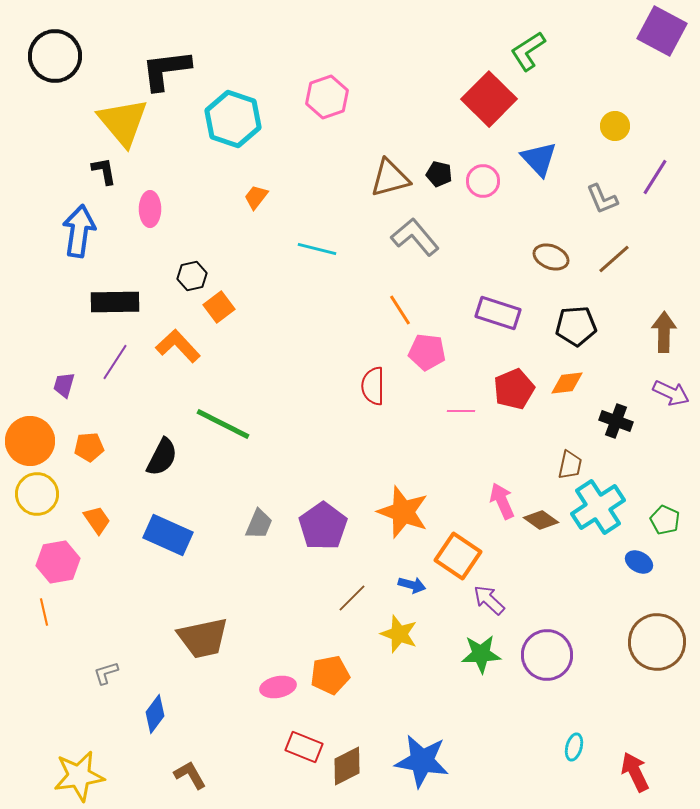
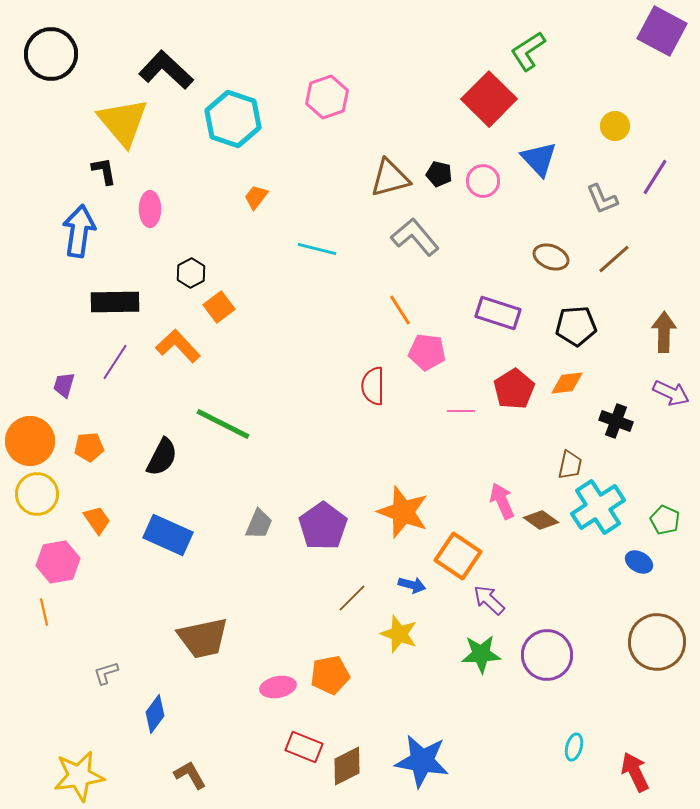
black circle at (55, 56): moved 4 px left, 2 px up
black L-shape at (166, 70): rotated 50 degrees clockwise
black hexagon at (192, 276): moved 1 px left, 3 px up; rotated 16 degrees counterclockwise
red pentagon at (514, 389): rotated 9 degrees counterclockwise
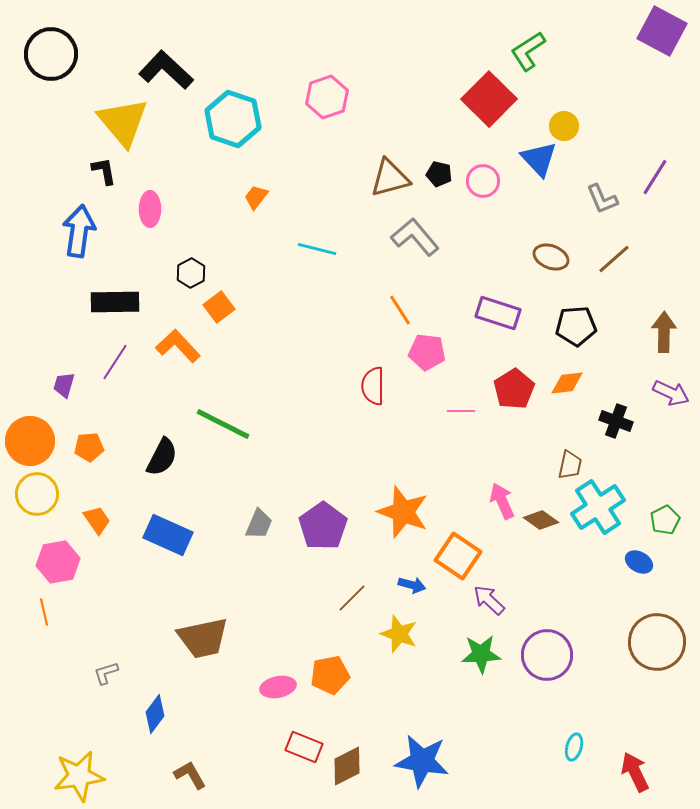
yellow circle at (615, 126): moved 51 px left
green pentagon at (665, 520): rotated 20 degrees clockwise
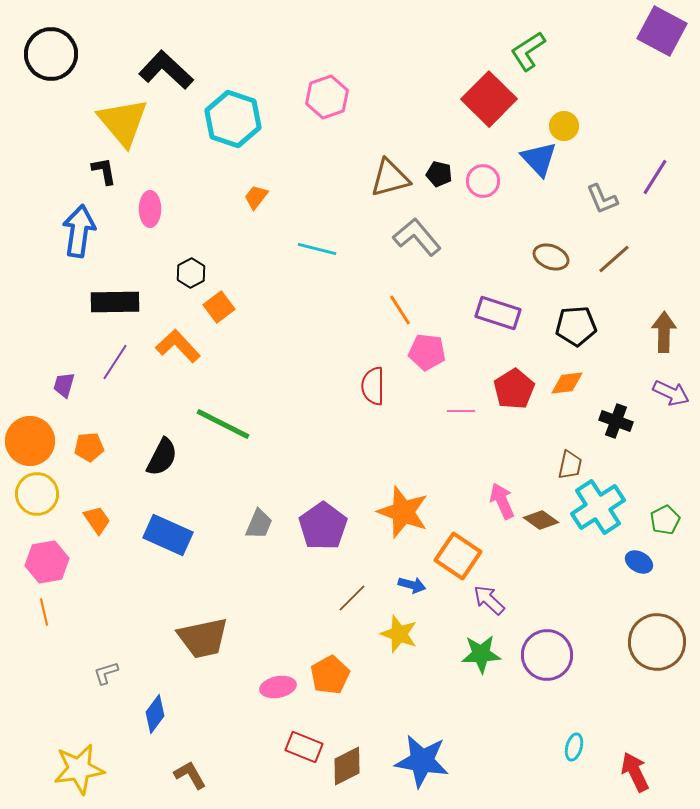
gray L-shape at (415, 237): moved 2 px right
pink hexagon at (58, 562): moved 11 px left
orange pentagon at (330, 675): rotated 18 degrees counterclockwise
yellow star at (79, 776): moved 7 px up
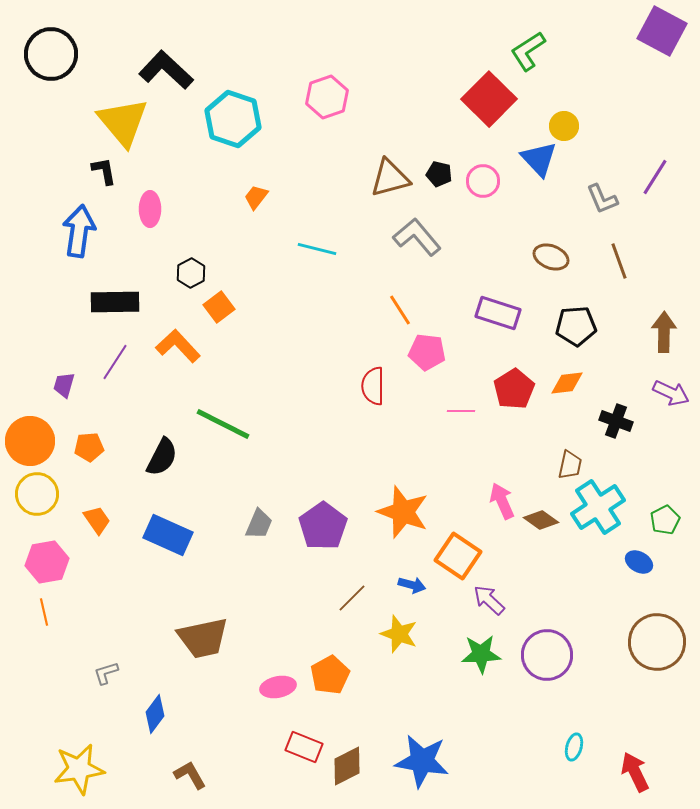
brown line at (614, 259): moved 5 px right, 2 px down; rotated 69 degrees counterclockwise
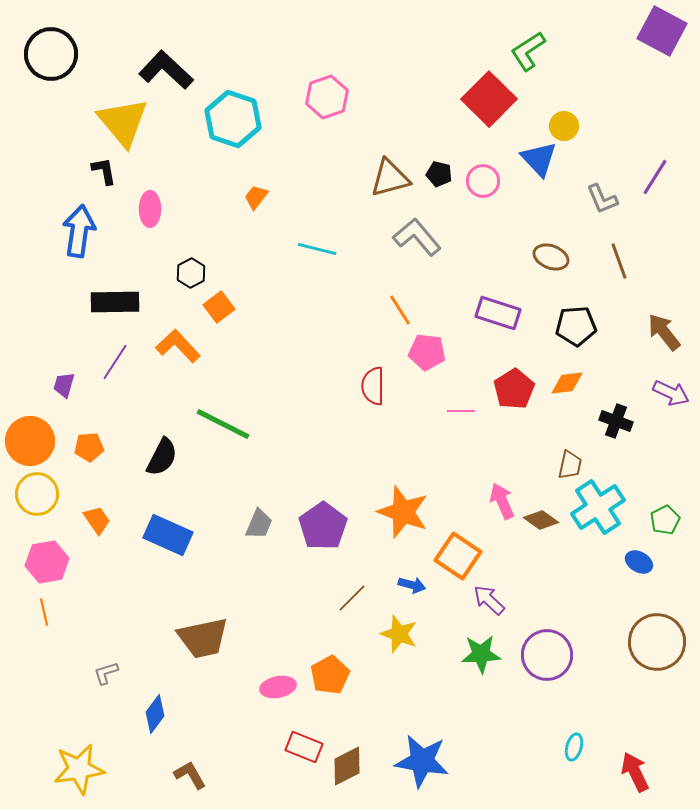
brown arrow at (664, 332): rotated 39 degrees counterclockwise
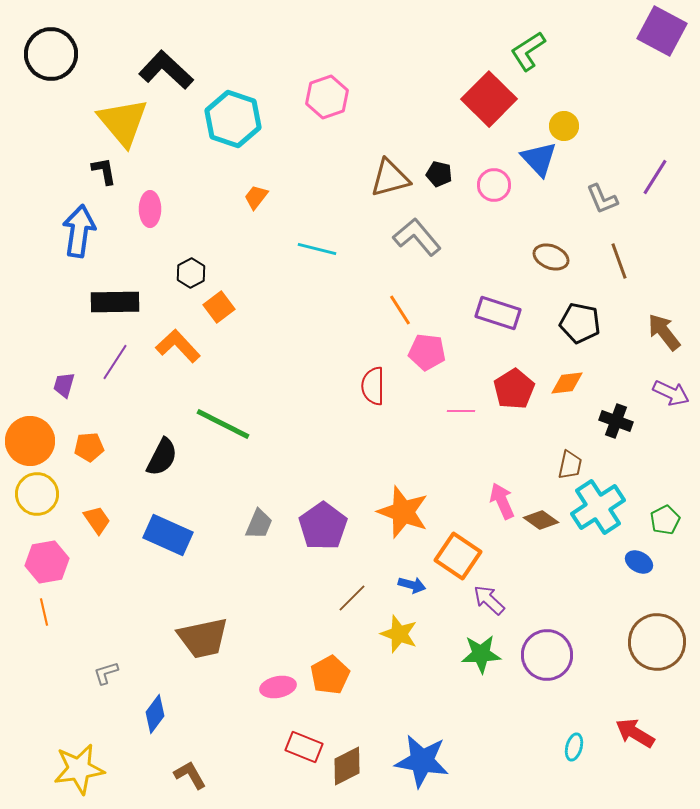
pink circle at (483, 181): moved 11 px right, 4 px down
black pentagon at (576, 326): moved 4 px right, 3 px up; rotated 15 degrees clockwise
red arrow at (635, 772): moved 39 px up; rotated 33 degrees counterclockwise
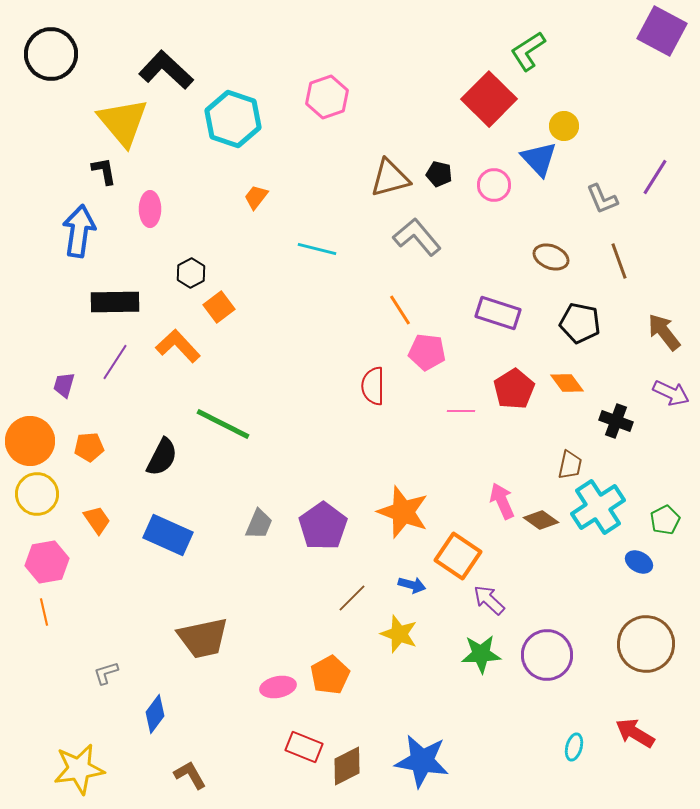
orange diamond at (567, 383): rotated 60 degrees clockwise
brown circle at (657, 642): moved 11 px left, 2 px down
